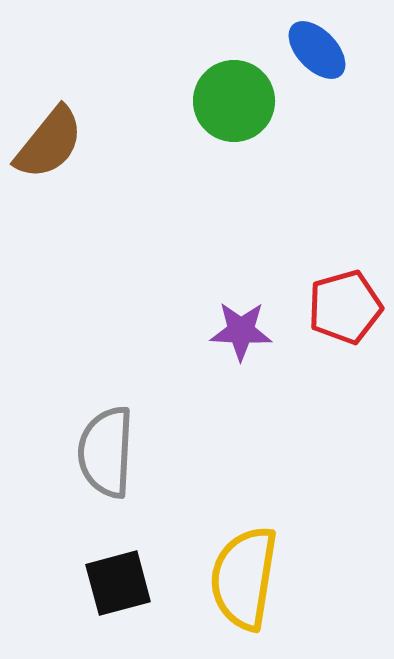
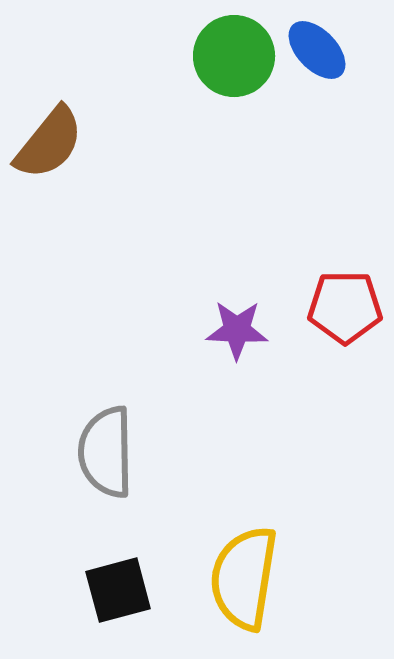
green circle: moved 45 px up
red pentagon: rotated 16 degrees clockwise
purple star: moved 4 px left, 1 px up
gray semicircle: rotated 4 degrees counterclockwise
black square: moved 7 px down
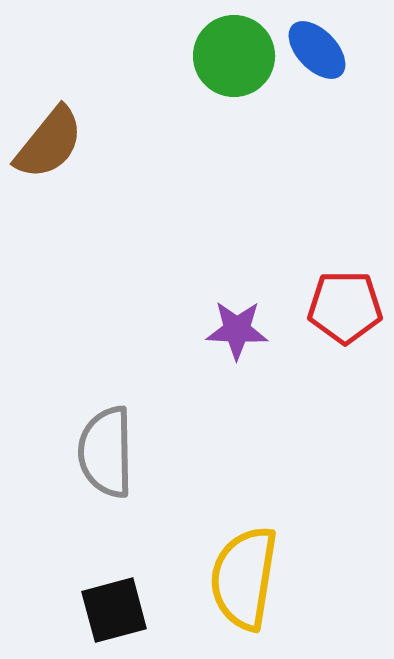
black square: moved 4 px left, 20 px down
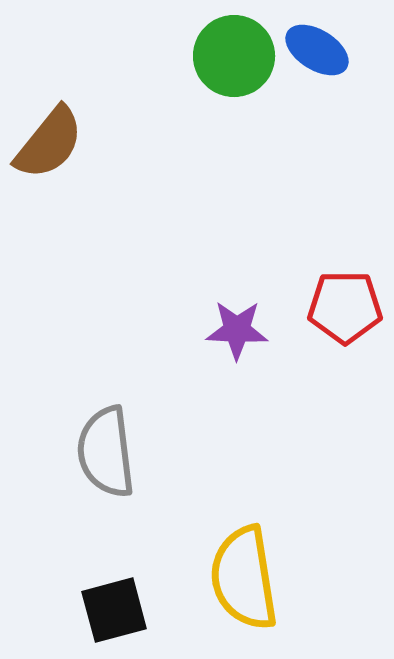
blue ellipse: rotated 14 degrees counterclockwise
gray semicircle: rotated 6 degrees counterclockwise
yellow semicircle: rotated 18 degrees counterclockwise
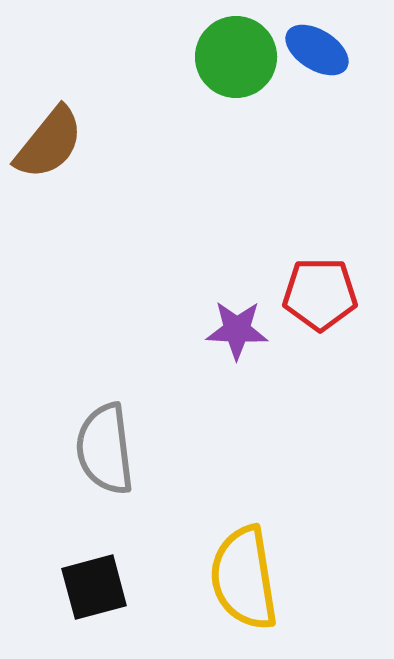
green circle: moved 2 px right, 1 px down
red pentagon: moved 25 px left, 13 px up
gray semicircle: moved 1 px left, 3 px up
black square: moved 20 px left, 23 px up
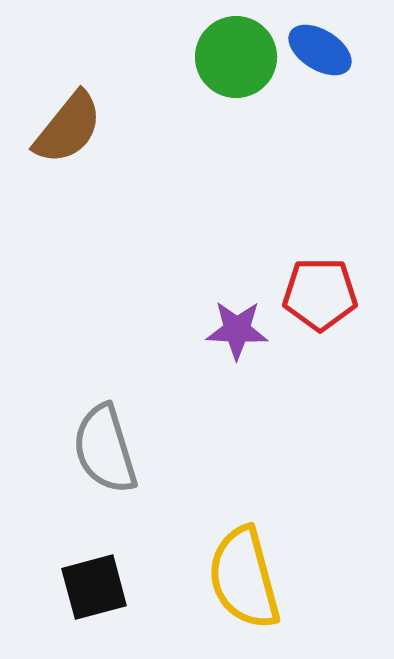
blue ellipse: moved 3 px right
brown semicircle: moved 19 px right, 15 px up
gray semicircle: rotated 10 degrees counterclockwise
yellow semicircle: rotated 6 degrees counterclockwise
